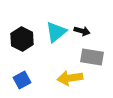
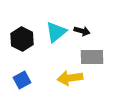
gray rectangle: rotated 10 degrees counterclockwise
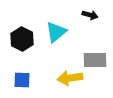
black arrow: moved 8 px right, 16 px up
gray rectangle: moved 3 px right, 3 px down
blue square: rotated 30 degrees clockwise
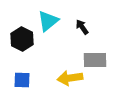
black arrow: moved 8 px left, 12 px down; rotated 140 degrees counterclockwise
cyan triangle: moved 8 px left, 11 px up
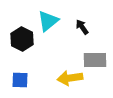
blue square: moved 2 px left
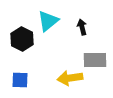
black arrow: rotated 21 degrees clockwise
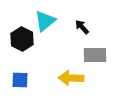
cyan triangle: moved 3 px left
black arrow: rotated 28 degrees counterclockwise
gray rectangle: moved 5 px up
yellow arrow: moved 1 px right; rotated 10 degrees clockwise
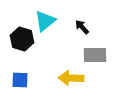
black hexagon: rotated 10 degrees counterclockwise
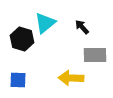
cyan triangle: moved 2 px down
blue square: moved 2 px left
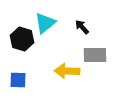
yellow arrow: moved 4 px left, 7 px up
